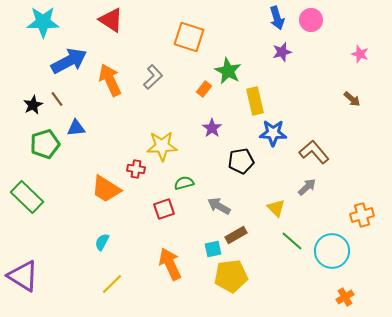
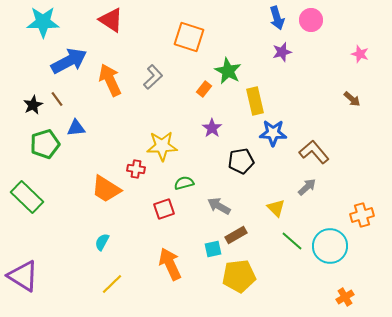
cyan circle at (332, 251): moved 2 px left, 5 px up
yellow pentagon at (231, 276): moved 8 px right
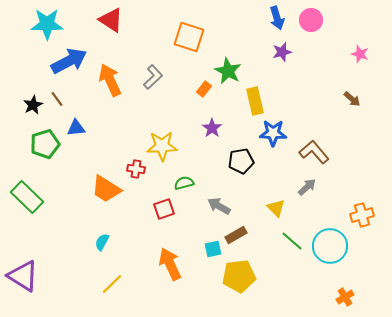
cyan star at (43, 22): moved 4 px right, 2 px down
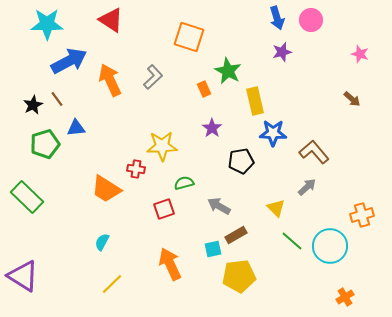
orange rectangle at (204, 89): rotated 63 degrees counterclockwise
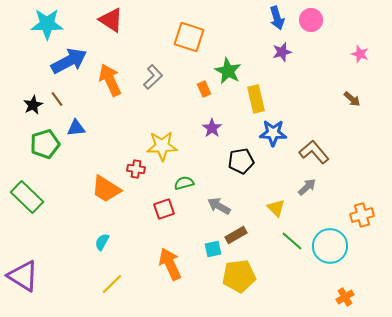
yellow rectangle at (255, 101): moved 1 px right, 2 px up
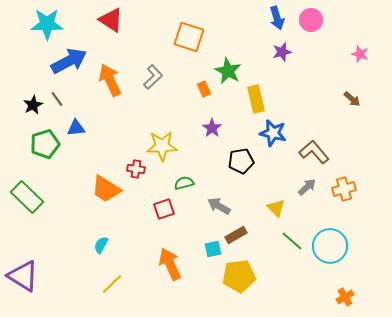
blue star at (273, 133): rotated 12 degrees clockwise
orange cross at (362, 215): moved 18 px left, 26 px up
cyan semicircle at (102, 242): moved 1 px left, 3 px down
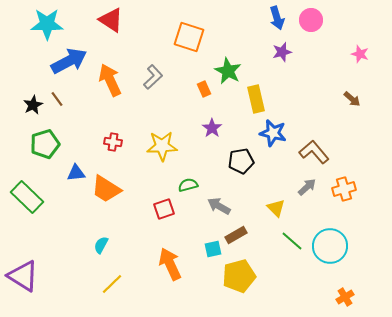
blue triangle at (76, 128): moved 45 px down
red cross at (136, 169): moved 23 px left, 27 px up
green semicircle at (184, 183): moved 4 px right, 2 px down
yellow pentagon at (239, 276): rotated 8 degrees counterclockwise
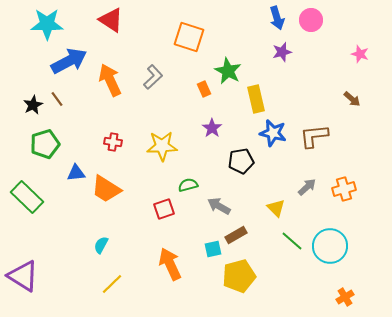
brown L-shape at (314, 152): moved 16 px up; rotated 56 degrees counterclockwise
